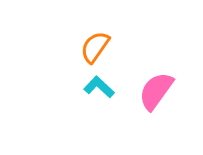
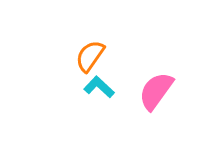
orange semicircle: moved 5 px left, 9 px down
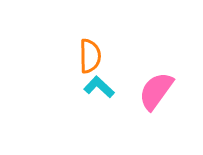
orange semicircle: rotated 144 degrees clockwise
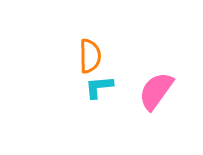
cyan L-shape: rotated 48 degrees counterclockwise
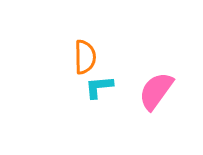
orange semicircle: moved 5 px left, 1 px down
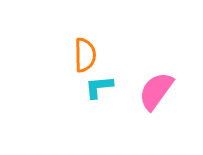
orange semicircle: moved 2 px up
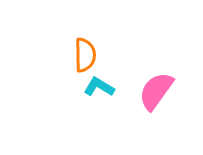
cyan L-shape: rotated 36 degrees clockwise
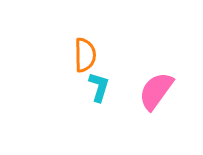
cyan L-shape: rotated 76 degrees clockwise
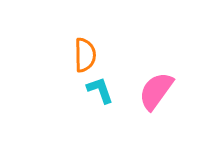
cyan L-shape: moved 1 px right, 3 px down; rotated 36 degrees counterclockwise
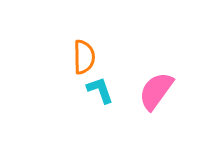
orange semicircle: moved 1 px left, 2 px down
